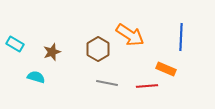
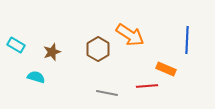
blue line: moved 6 px right, 3 px down
cyan rectangle: moved 1 px right, 1 px down
gray line: moved 10 px down
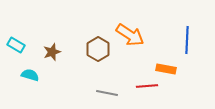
orange rectangle: rotated 12 degrees counterclockwise
cyan semicircle: moved 6 px left, 2 px up
